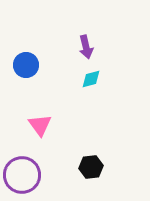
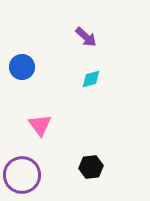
purple arrow: moved 10 px up; rotated 35 degrees counterclockwise
blue circle: moved 4 px left, 2 px down
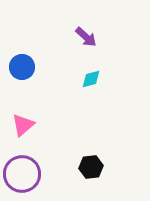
pink triangle: moved 17 px left; rotated 25 degrees clockwise
purple circle: moved 1 px up
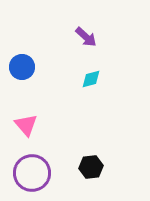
pink triangle: moved 3 px right; rotated 30 degrees counterclockwise
purple circle: moved 10 px right, 1 px up
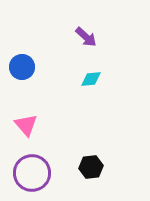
cyan diamond: rotated 10 degrees clockwise
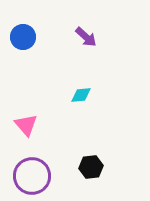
blue circle: moved 1 px right, 30 px up
cyan diamond: moved 10 px left, 16 px down
purple circle: moved 3 px down
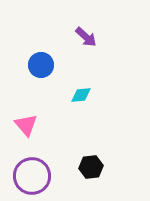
blue circle: moved 18 px right, 28 px down
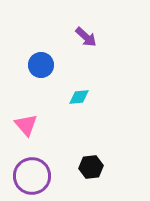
cyan diamond: moved 2 px left, 2 px down
